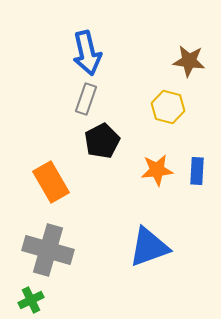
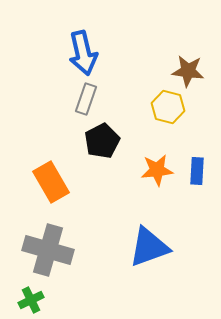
blue arrow: moved 4 px left
brown star: moved 1 px left, 10 px down
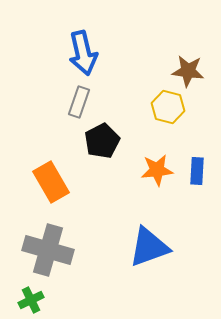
gray rectangle: moved 7 px left, 3 px down
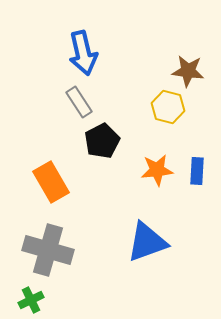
gray rectangle: rotated 52 degrees counterclockwise
blue triangle: moved 2 px left, 5 px up
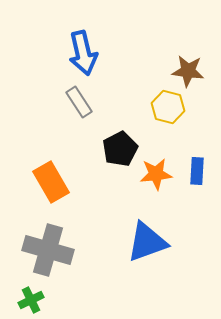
black pentagon: moved 18 px right, 8 px down
orange star: moved 1 px left, 4 px down
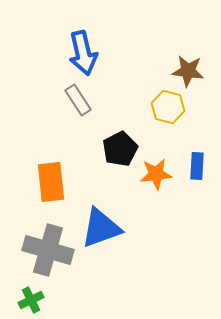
gray rectangle: moved 1 px left, 2 px up
blue rectangle: moved 5 px up
orange rectangle: rotated 24 degrees clockwise
blue triangle: moved 46 px left, 14 px up
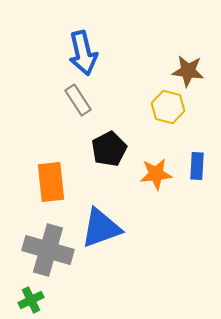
black pentagon: moved 11 px left
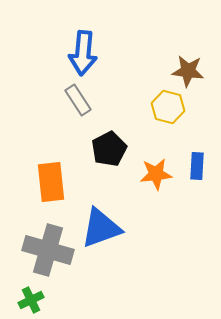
blue arrow: rotated 18 degrees clockwise
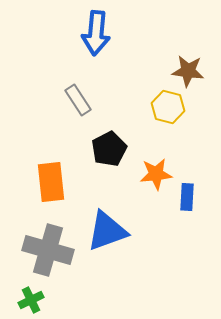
blue arrow: moved 13 px right, 20 px up
blue rectangle: moved 10 px left, 31 px down
blue triangle: moved 6 px right, 3 px down
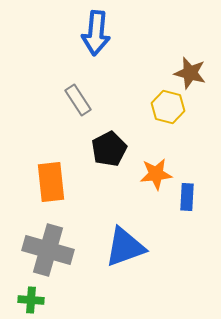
brown star: moved 2 px right, 2 px down; rotated 8 degrees clockwise
blue triangle: moved 18 px right, 16 px down
green cross: rotated 30 degrees clockwise
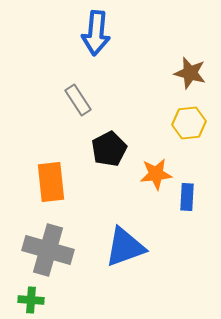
yellow hexagon: moved 21 px right, 16 px down; rotated 20 degrees counterclockwise
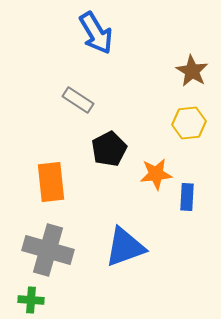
blue arrow: rotated 36 degrees counterclockwise
brown star: moved 2 px right, 2 px up; rotated 16 degrees clockwise
gray rectangle: rotated 24 degrees counterclockwise
